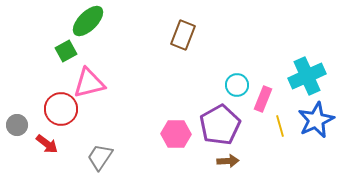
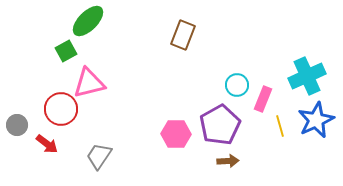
gray trapezoid: moved 1 px left, 1 px up
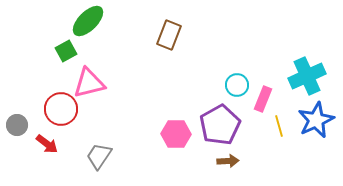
brown rectangle: moved 14 px left
yellow line: moved 1 px left
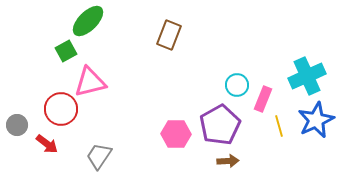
pink triangle: moved 1 px right, 1 px up
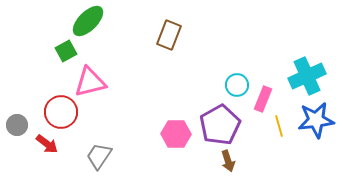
red circle: moved 3 px down
blue star: rotated 18 degrees clockwise
brown arrow: rotated 75 degrees clockwise
